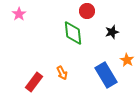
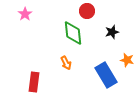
pink star: moved 6 px right
orange star: rotated 16 degrees counterclockwise
orange arrow: moved 4 px right, 10 px up
red rectangle: rotated 30 degrees counterclockwise
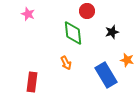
pink star: moved 3 px right; rotated 16 degrees counterclockwise
red rectangle: moved 2 px left
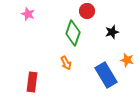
green diamond: rotated 25 degrees clockwise
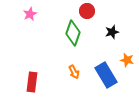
pink star: moved 2 px right; rotated 24 degrees clockwise
orange arrow: moved 8 px right, 9 px down
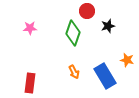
pink star: moved 14 px down; rotated 24 degrees clockwise
black star: moved 4 px left, 6 px up
blue rectangle: moved 1 px left, 1 px down
red rectangle: moved 2 px left, 1 px down
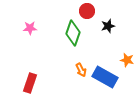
orange arrow: moved 7 px right, 2 px up
blue rectangle: moved 1 px down; rotated 30 degrees counterclockwise
red rectangle: rotated 12 degrees clockwise
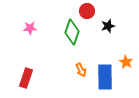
green diamond: moved 1 px left, 1 px up
orange star: moved 1 px left, 2 px down; rotated 16 degrees clockwise
blue rectangle: rotated 60 degrees clockwise
red rectangle: moved 4 px left, 5 px up
